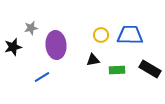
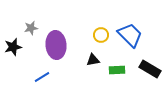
blue trapezoid: rotated 44 degrees clockwise
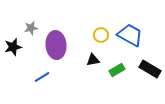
blue trapezoid: rotated 16 degrees counterclockwise
green rectangle: rotated 28 degrees counterclockwise
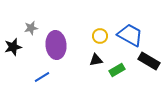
yellow circle: moved 1 px left, 1 px down
black triangle: moved 3 px right
black rectangle: moved 1 px left, 8 px up
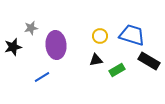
blue trapezoid: moved 2 px right; rotated 12 degrees counterclockwise
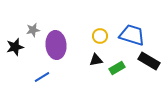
gray star: moved 2 px right, 2 px down
black star: moved 2 px right
green rectangle: moved 2 px up
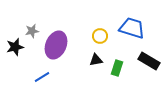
gray star: moved 1 px left, 1 px down
blue trapezoid: moved 7 px up
purple ellipse: rotated 28 degrees clockwise
green rectangle: rotated 42 degrees counterclockwise
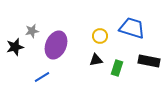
black rectangle: rotated 20 degrees counterclockwise
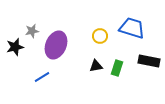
black triangle: moved 6 px down
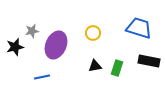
blue trapezoid: moved 7 px right
yellow circle: moved 7 px left, 3 px up
black triangle: moved 1 px left
blue line: rotated 21 degrees clockwise
